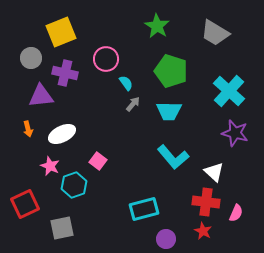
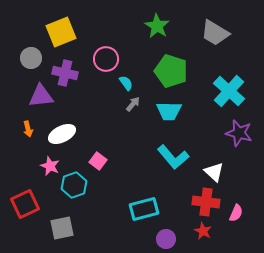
purple star: moved 4 px right
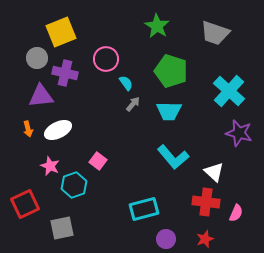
gray trapezoid: rotated 12 degrees counterclockwise
gray circle: moved 6 px right
white ellipse: moved 4 px left, 4 px up
red star: moved 2 px right, 8 px down; rotated 24 degrees clockwise
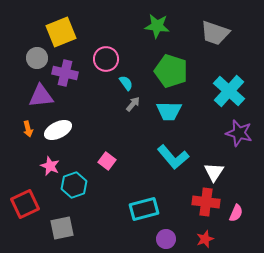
green star: rotated 25 degrees counterclockwise
pink square: moved 9 px right
white triangle: rotated 20 degrees clockwise
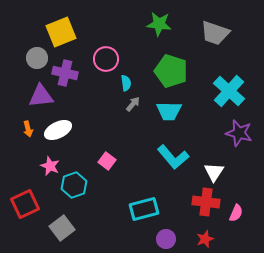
green star: moved 2 px right, 2 px up
cyan semicircle: rotated 28 degrees clockwise
gray square: rotated 25 degrees counterclockwise
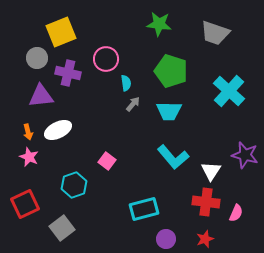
purple cross: moved 3 px right
orange arrow: moved 3 px down
purple star: moved 6 px right, 22 px down
pink star: moved 21 px left, 9 px up
white triangle: moved 3 px left, 1 px up
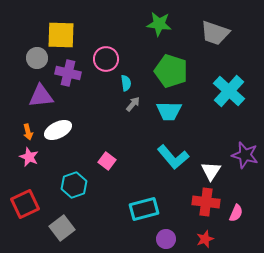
yellow square: moved 3 px down; rotated 24 degrees clockwise
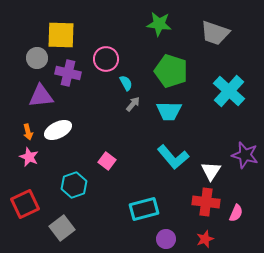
cyan semicircle: rotated 21 degrees counterclockwise
